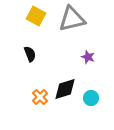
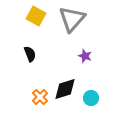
gray triangle: rotated 36 degrees counterclockwise
purple star: moved 3 px left, 1 px up
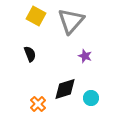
gray triangle: moved 1 px left, 2 px down
orange cross: moved 2 px left, 7 px down
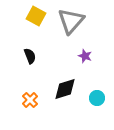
black semicircle: moved 2 px down
cyan circle: moved 6 px right
orange cross: moved 8 px left, 4 px up
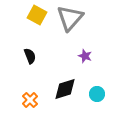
yellow square: moved 1 px right, 1 px up
gray triangle: moved 1 px left, 3 px up
cyan circle: moved 4 px up
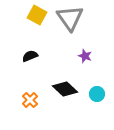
gray triangle: rotated 16 degrees counterclockwise
black semicircle: rotated 91 degrees counterclockwise
black diamond: rotated 60 degrees clockwise
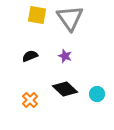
yellow square: rotated 18 degrees counterclockwise
purple star: moved 20 px left
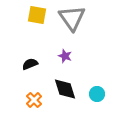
gray triangle: moved 2 px right
black semicircle: moved 8 px down
black diamond: rotated 30 degrees clockwise
orange cross: moved 4 px right
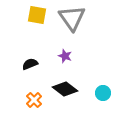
black diamond: rotated 35 degrees counterclockwise
cyan circle: moved 6 px right, 1 px up
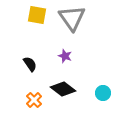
black semicircle: rotated 77 degrees clockwise
black diamond: moved 2 px left
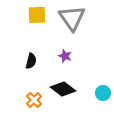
yellow square: rotated 12 degrees counterclockwise
black semicircle: moved 1 px right, 3 px up; rotated 49 degrees clockwise
